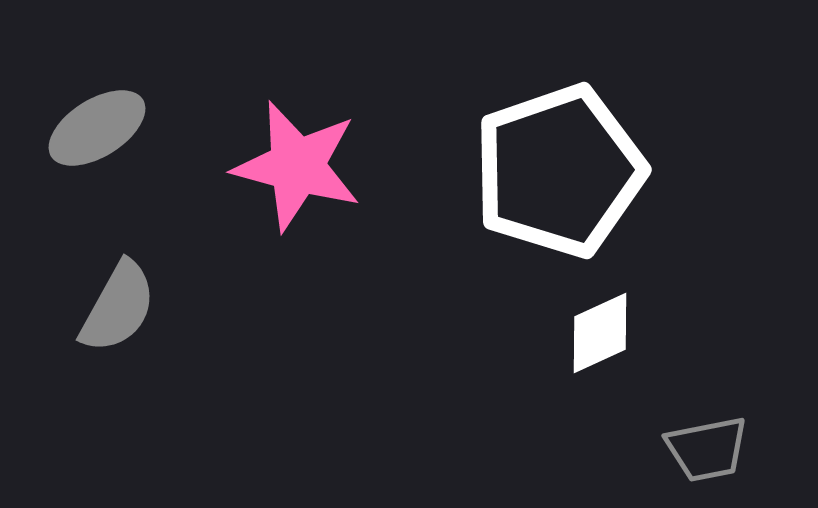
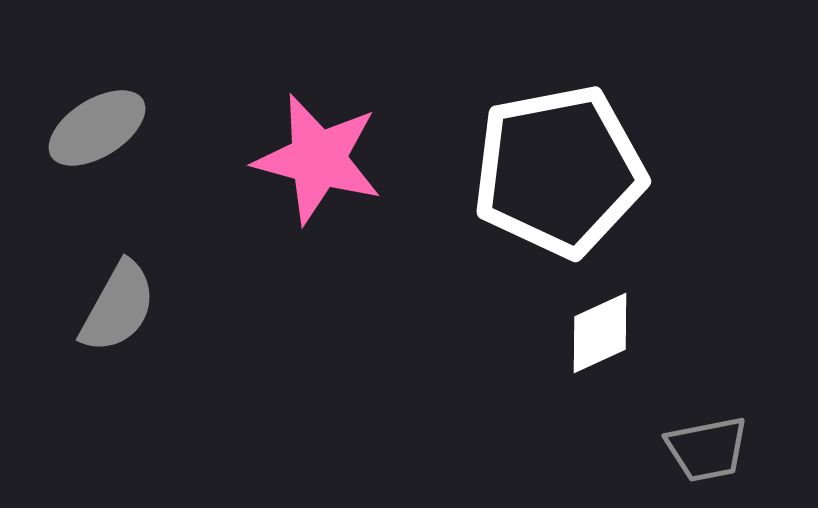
pink star: moved 21 px right, 7 px up
white pentagon: rotated 8 degrees clockwise
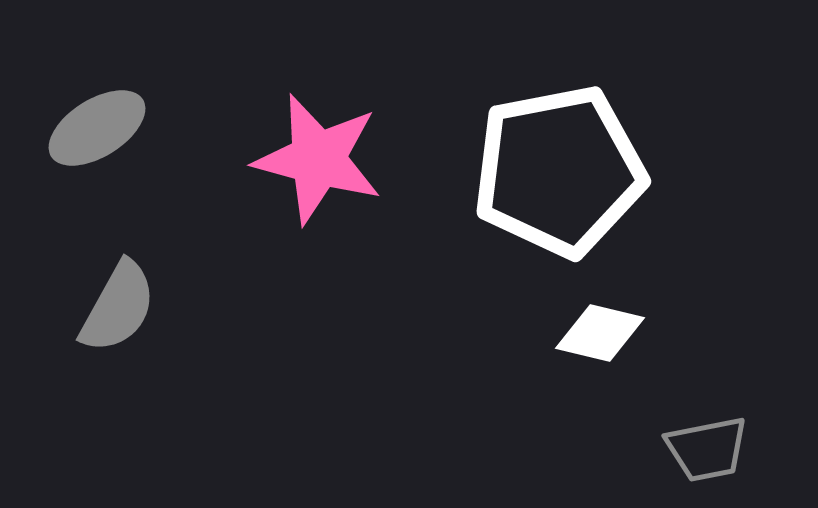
white diamond: rotated 38 degrees clockwise
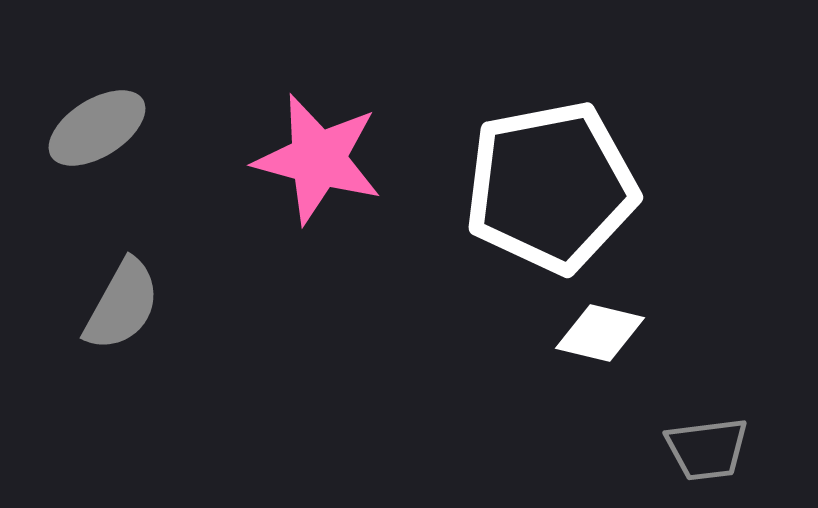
white pentagon: moved 8 px left, 16 px down
gray semicircle: moved 4 px right, 2 px up
gray trapezoid: rotated 4 degrees clockwise
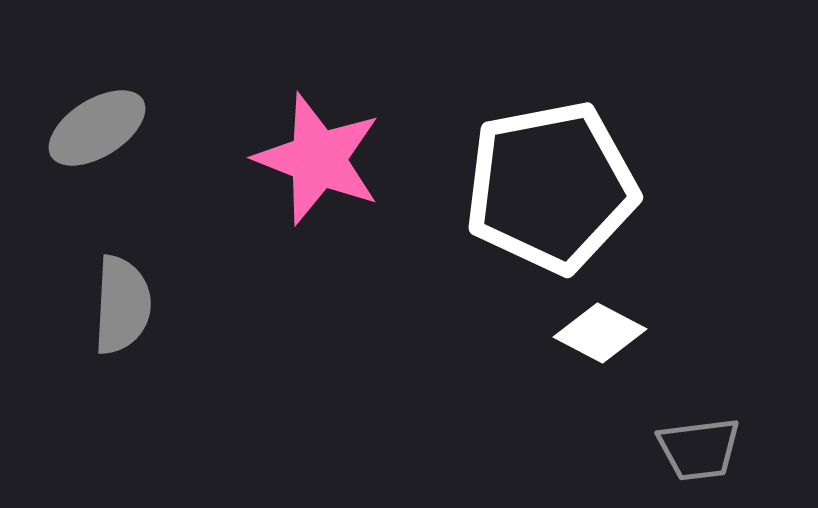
pink star: rotated 6 degrees clockwise
gray semicircle: rotated 26 degrees counterclockwise
white diamond: rotated 14 degrees clockwise
gray trapezoid: moved 8 px left
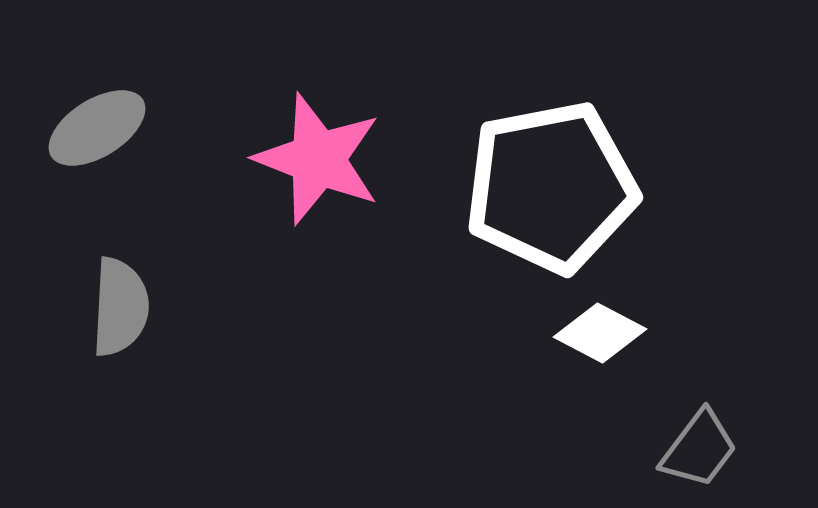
gray semicircle: moved 2 px left, 2 px down
gray trapezoid: rotated 46 degrees counterclockwise
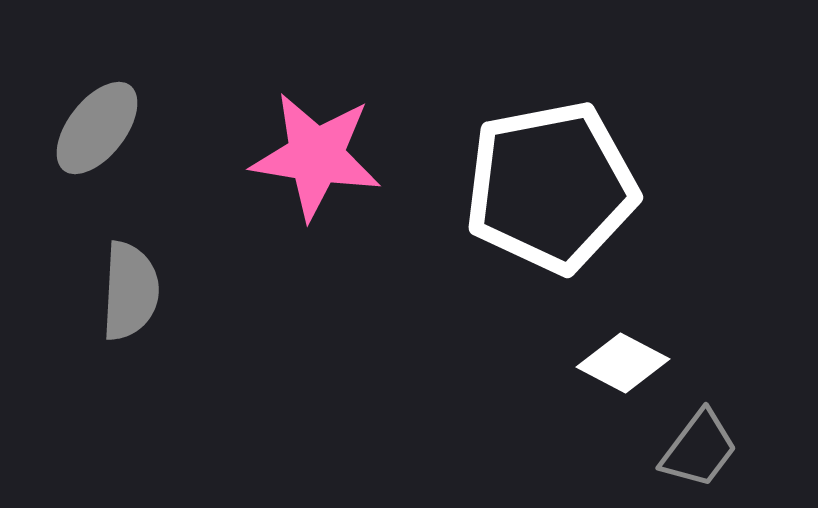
gray ellipse: rotated 20 degrees counterclockwise
pink star: moved 2 px left, 3 px up; rotated 12 degrees counterclockwise
gray semicircle: moved 10 px right, 16 px up
white diamond: moved 23 px right, 30 px down
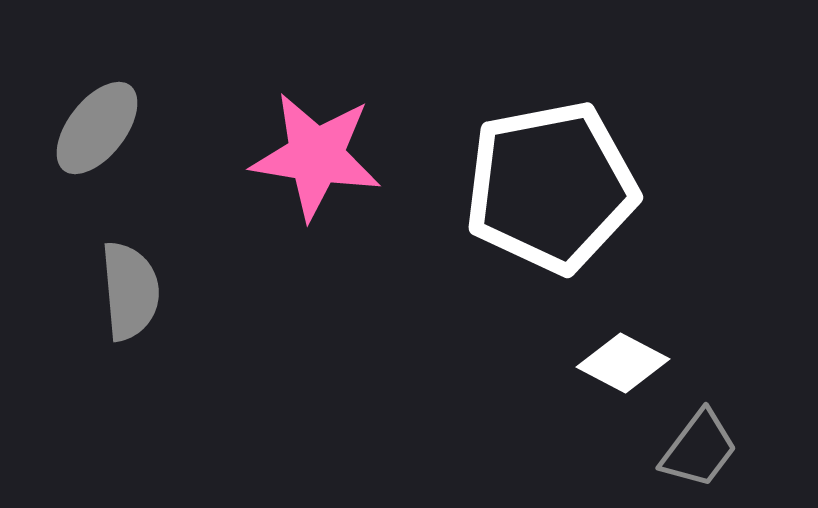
gray semicircle: rotated 8 degrees counterclockwise
